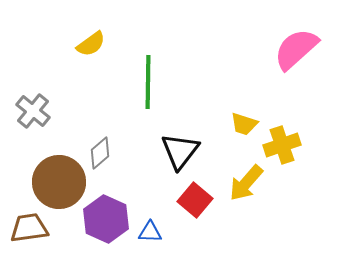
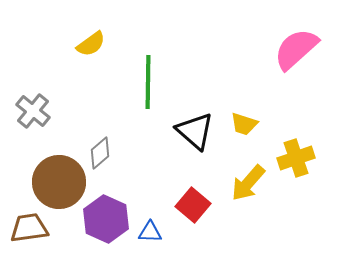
yellow cross: moved 14 px right, 13 px down
black triangle: moved 15 px right, 20 px up; rotated 27 degrees counterclockwise
yellow arrow: moved 2 px right
red square: moved 2 px left, 5 px down
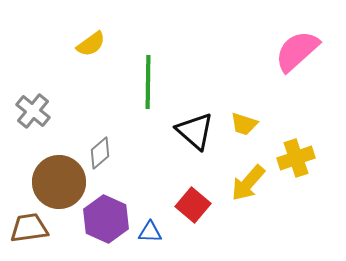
pink semicircle: moved 1 px right, 2 px down
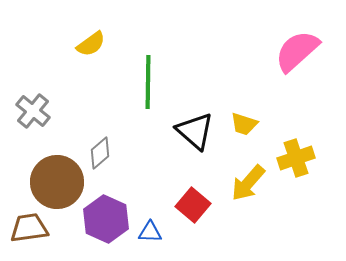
brown circle: moved 2 px left
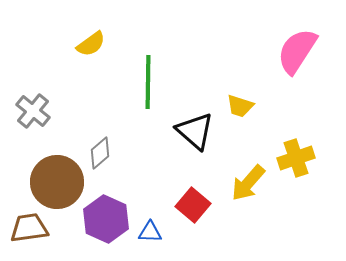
pink semicircle: rotated 15 degrees counterclockwise
yellow trapezoid: moved 4 px left, 18 px up
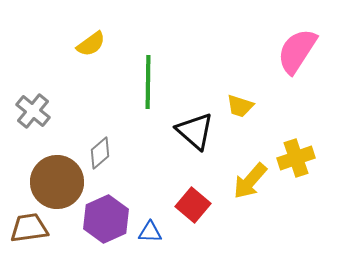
yellow arrow: moved 2 px right, 2 px up
purple hexagon: rotated 12 degrees clockwise
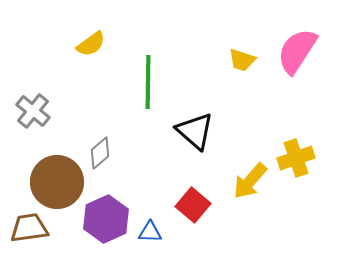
yellow trapezoid: moved 2 px right, 46 px up
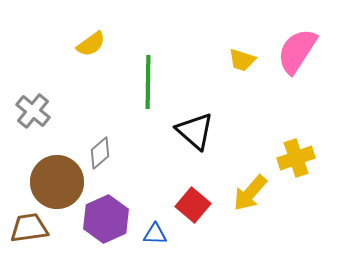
yellow arrow: moved 12 px down
blue triangle: moved 5 px right, 2 px down
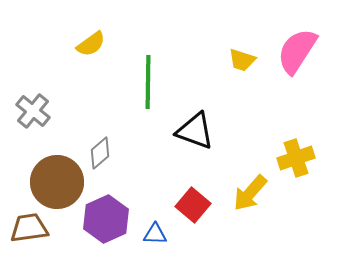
black triangle: rotated 21 degrees counterclockwise
